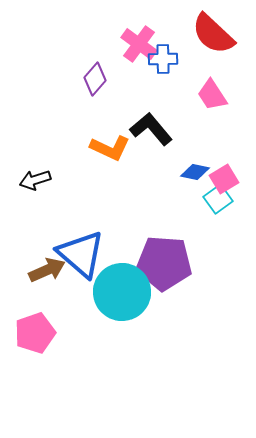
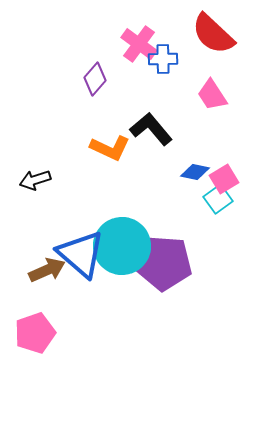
cyan circle: moved 46 px up
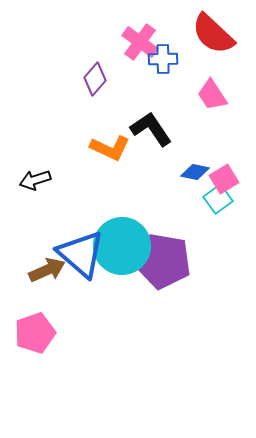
pink cross: moved 1 px right, 2 px up
black L-shape: rotated 6 degrees clockwise
purple pentagon: moved 1 px left, 2 px up; rotated 6 degrees clockwise
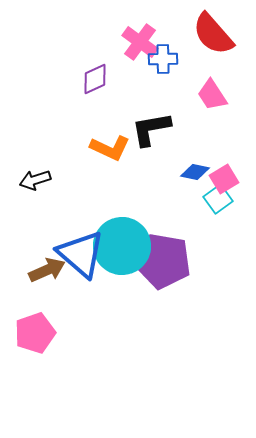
red semicircle: rotated 6 degrees clockwise
purple diamond: rotated 24 degrees clockwise
black L-shape: rotated 66 degrees counterclockwise
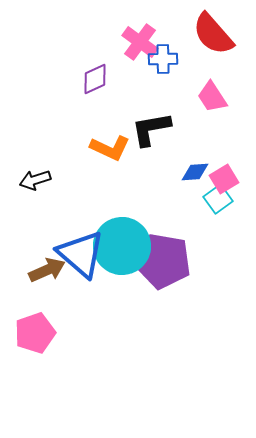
pink trapezoid: moved 2 px down
blue diamond: rotated 16 degrees counterclockwise
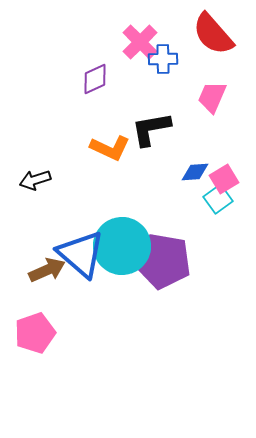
pink cross: rotated 9 degrees clockwise
pink trapezoid: rotated 56 degrees clockwise
